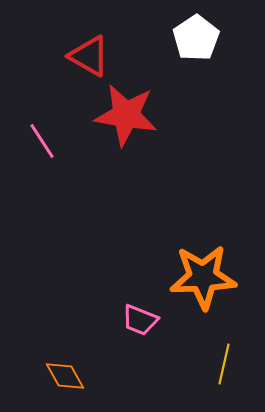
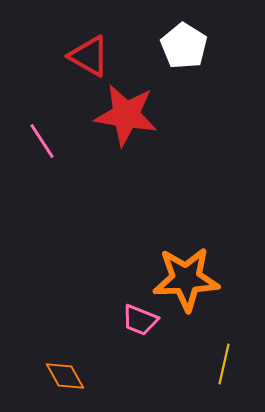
white pentagon: moved 12 px left, 8 px down; rotated 6 degrees counterclockwise
orange star: moved 17 px left, 2 px down
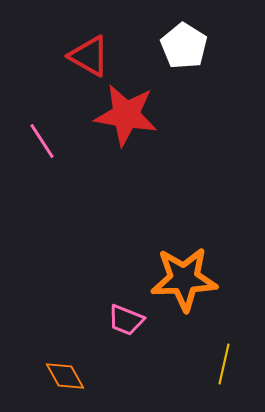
orange star: moved 2 px left
pink trapezoid: moved 14 px left
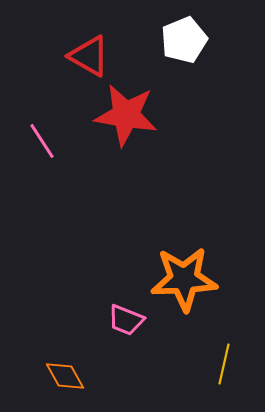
white pentagon: moved 6 px up; rotated 18 degrees clockwise
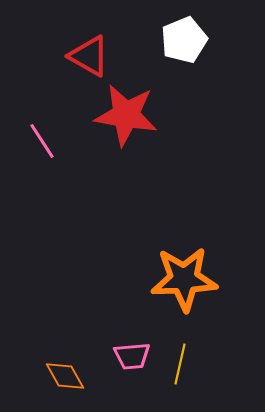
pink trapezoid: moved 6 px right, 36 px down; rotated 27 degrees counterclockwise
yellow line: moved 44 px left
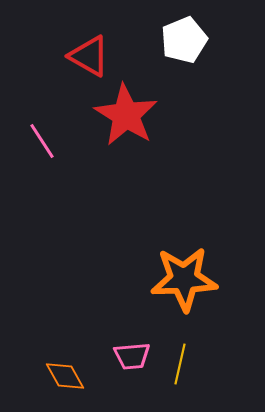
red star: rotated 22 degrees clockwise
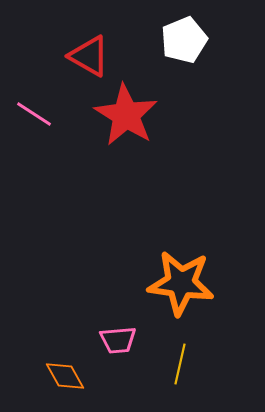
pink line: moved 8 px left, 27 px up; rotated 24 degrees counterclockwise
orange star: moved 3 px left, 4 px down; rotated 10 degrees clockwise
pink trapezoid: moved 14 px left, 16 px up
